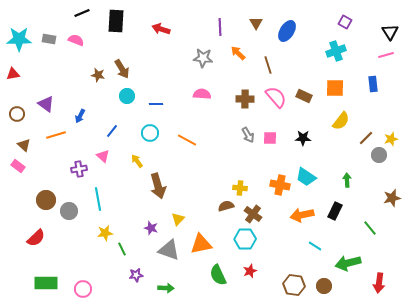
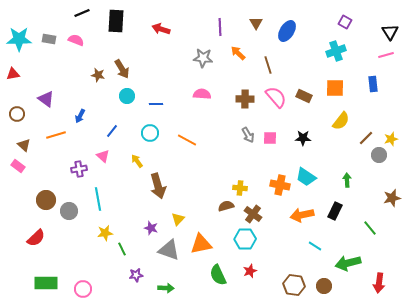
purple triangle at (46, 104): moved 5 px up
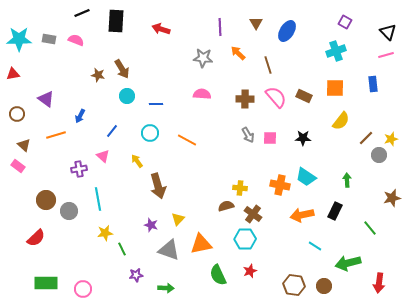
black triangle at (390, 32): moved 2 px left; rotated 12 degrees counterclockwise
purple star at (151, 228): moved 3 px up
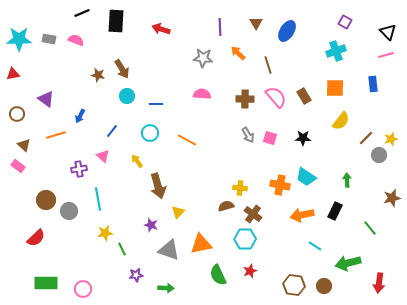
brown rectangle at (304, 96): rotated 35 degrees clockwise
pink square at (270, 138): rotated 16 degrees clockwise
yellow triangle at (178, 219): moved 7 px up
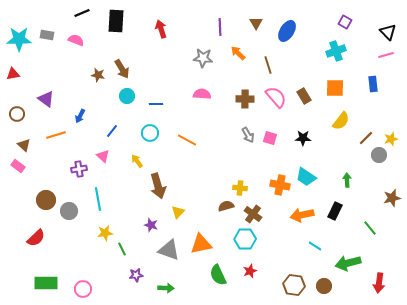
red arrow at (161, 29): rotated 54 degrees clockwise
gray rectangle at (49, 39): moved 2 px left, 4 px up
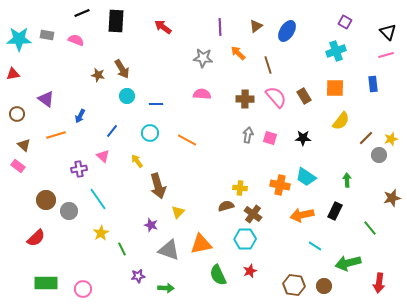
brown triangle at (256, 23): moved 3 px down; rotated 24 degrees clockwise
red arrow at (161, 29): moved 2 px right, 2 px up; rotated 36 degrees counterclockwise
gray arrow at (248, 135): rotated 140 degrees counterclockwise
cyan line at (98, 199): rotated 25 degrees counterclockwise
yellow star at (105, 233): moved 4 px left; rotated 21 degrees counterclockwise
purple star at (136, 275): moved 2 px right, 1 px down
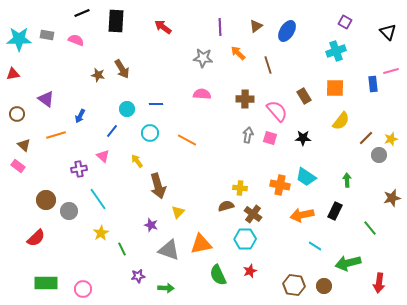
pink line at (386, 55): moved 5 px right, 16 px down
cyan circle at (127, 96): moved 13 px down
pink semicircle at (276, 97): moved 1 px right, 14 px down
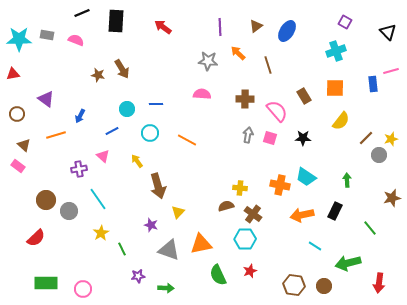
gray star at (203, 58): moved 5 px right, 3 px down
blue line at (112, 131): rotated 24 degrees clockwise
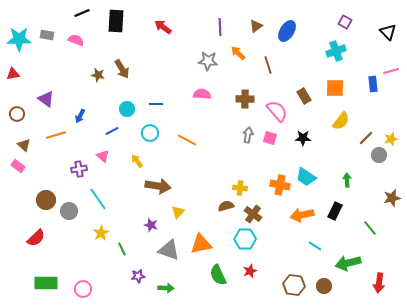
brown arrow at (158, 186): rotated 65 degrees counterclockwise
